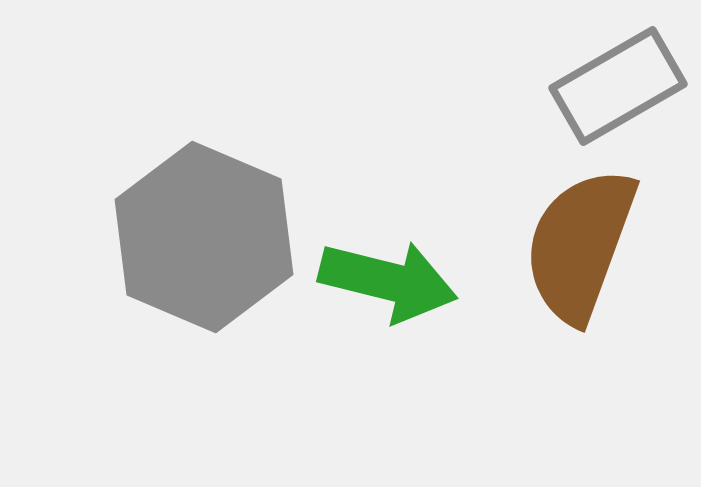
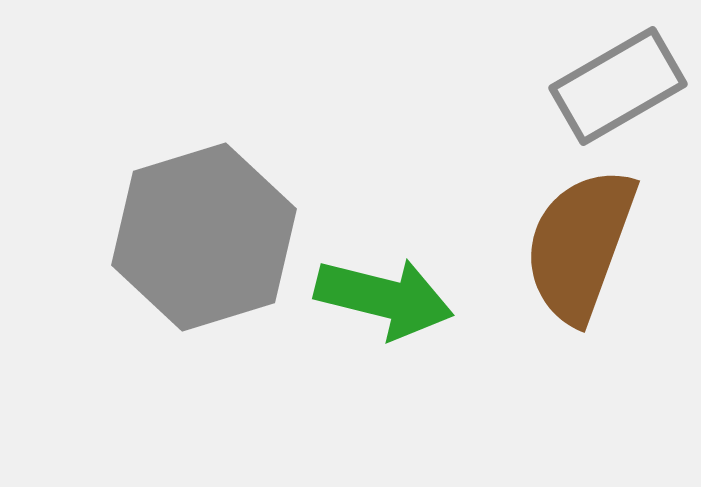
gray hexagon: rotated 20 degrees clockwise
green arrow: moved 4 px left, 17 px down
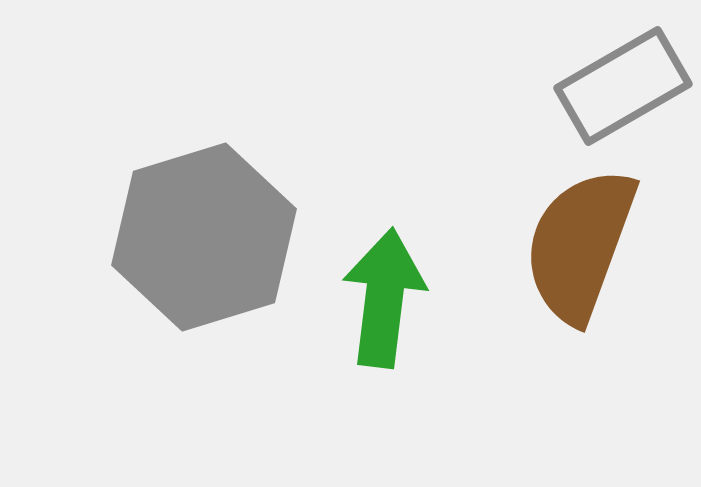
gray rectangle: moved 5 px right
green arrow: rotated 97 degrees counterclockwise
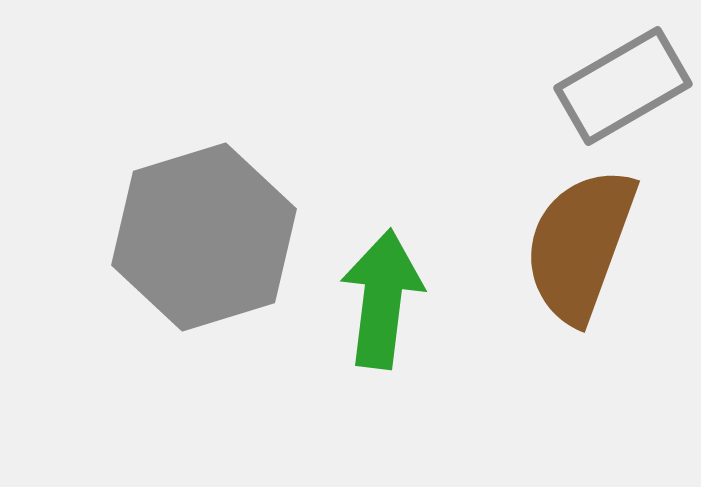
green arrow: moved 2 px left, 1 px down
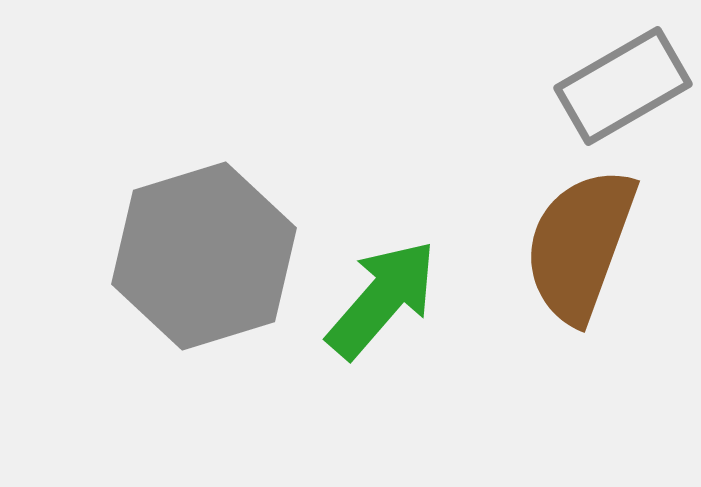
gray hexagon: moved 19 px down
green arrow: rotated 34 degrees clockwise
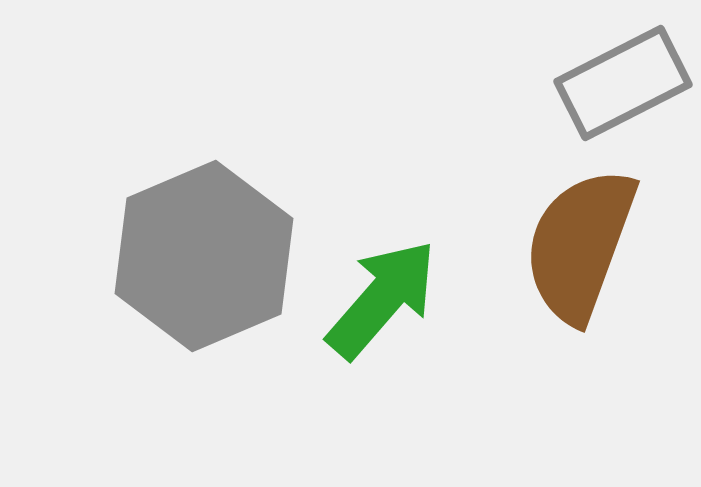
gray rectangle: moved 3 px up; rotated 3 degrees clockwise
gray hexagon: rotated 6 degrees counterclockwise
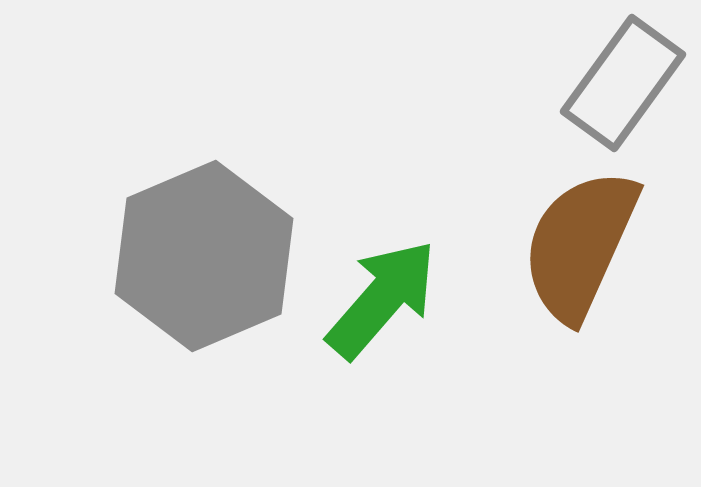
gray rectangle: rotated 27 degrees counterclockwise
brown semicircle: rotated 4 degrees clockwise
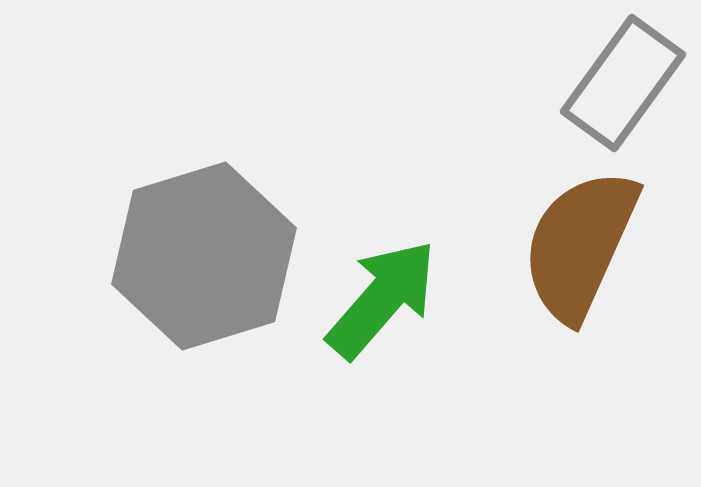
gray hexagon: rotated 6 degrees clockwise
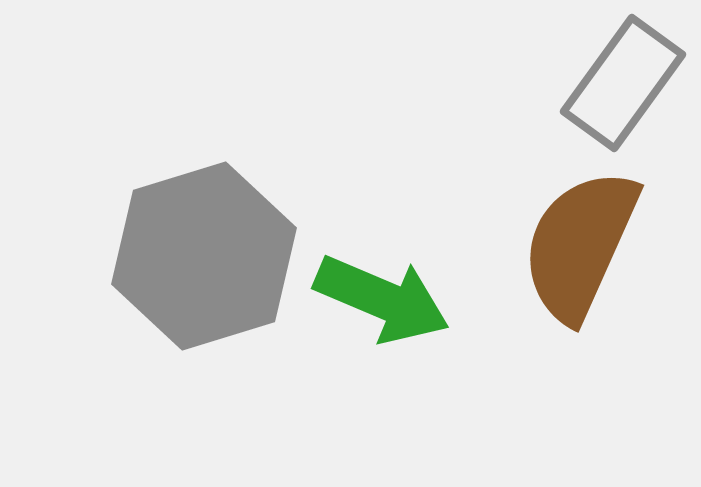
green arrow: rotated 72 degrees clockwise
